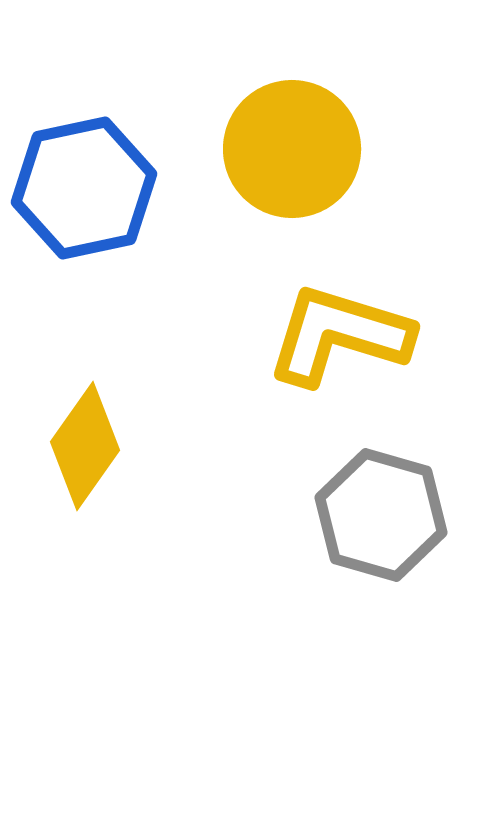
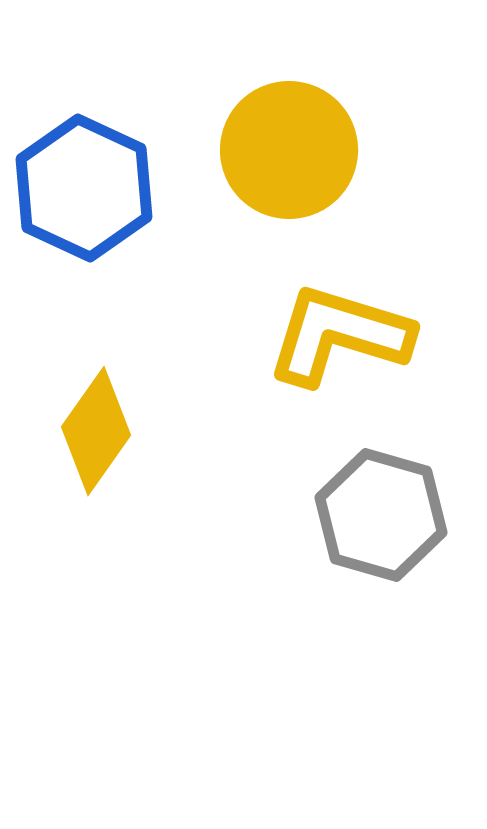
yellow circle: moved 3 px left, 1 px down
blue hexagon: rotated 23 degrees counterclockwise
yellow diamond: moved 11 px right, 15 px up
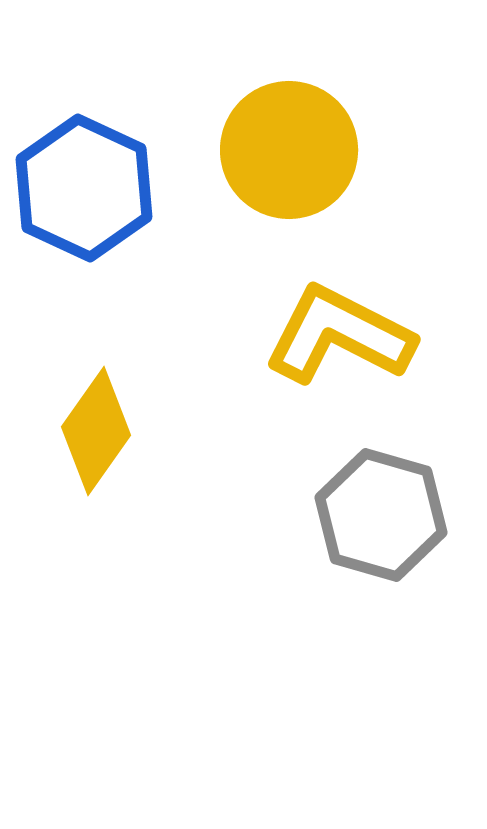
yellow L-shape: rotated 10 degrees clockwise
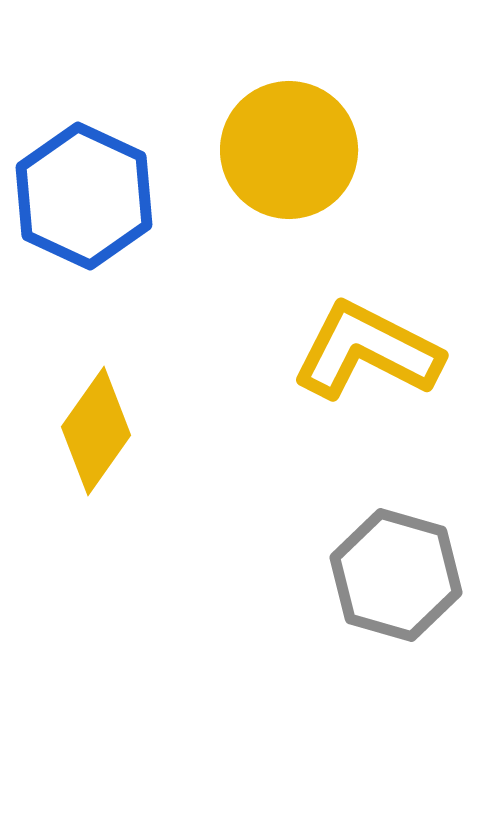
blue hexagon: moved 8 px down
yellow L-shape: moved 28 px right, 16 px down
gray hexagon: moved 15 px right, 60 px down
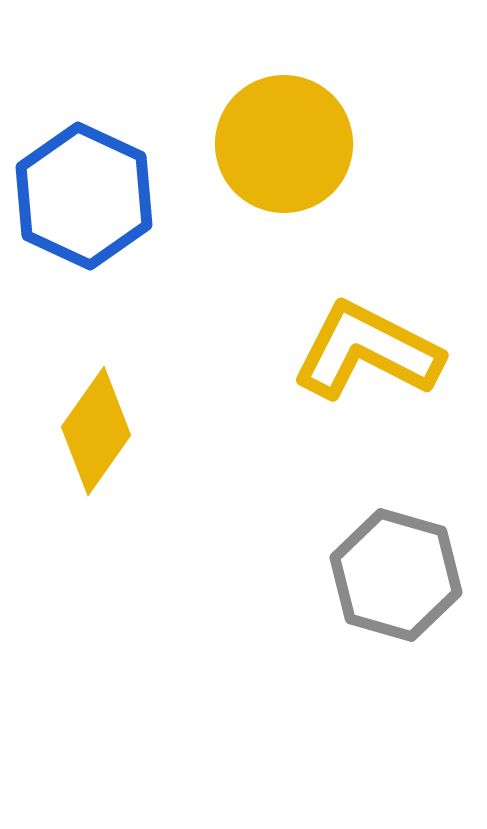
yellow circle: moved 5 px left, 6 px up
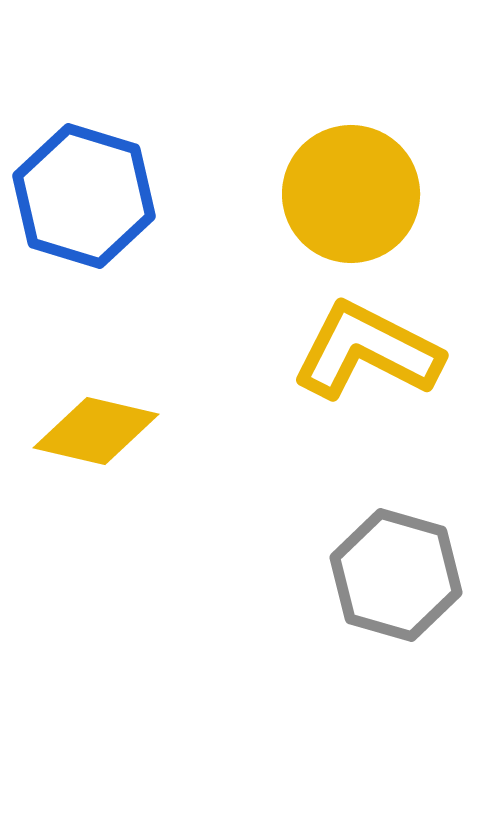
yellow circle: moved 67 px right, 50 px down
blue hexagon: rotated 8 degrees counterclockwise
yellow diamond: rotated 68 degrees clockwise
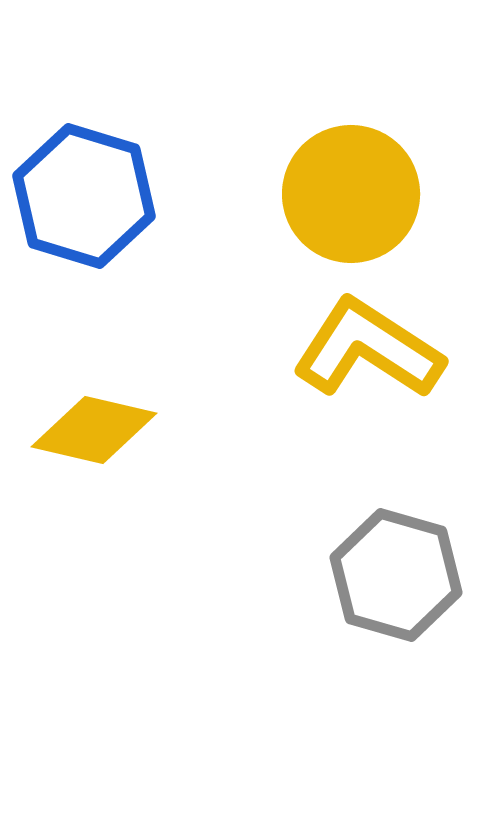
yellow L-shape: moved 1 px right, 2 px up; rotated 6 degrees clockwise
yellow diamond: moved 2 px left, 1 px up
